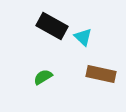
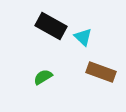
black rectangle: moved 1 px left
brown rectangle: moved 2 px up; rotated 8 degrees clockwise
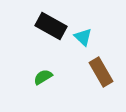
brown rectangle: rotated 40 degrees clockwise
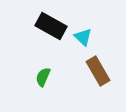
brown rectangle: moved 3 px left, 1 px up
green semicircle: rotated 36 degrees counterclockwise
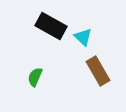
green semicircle: moved 8 px left
